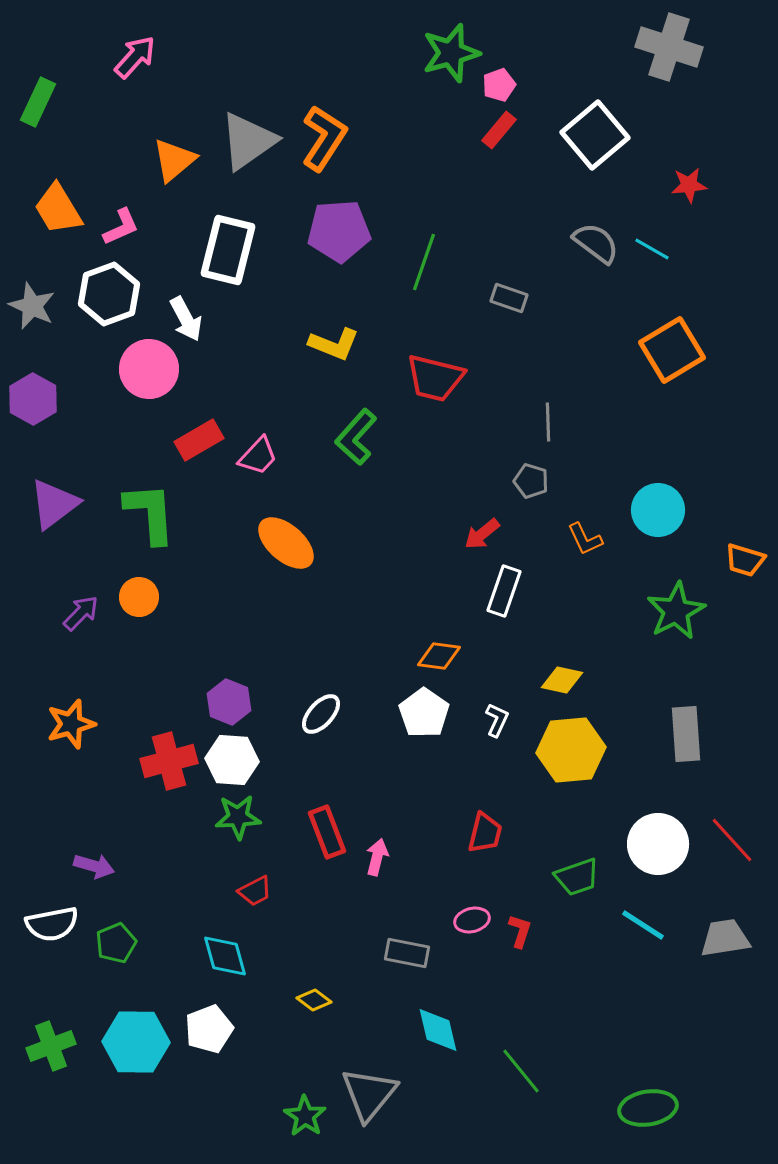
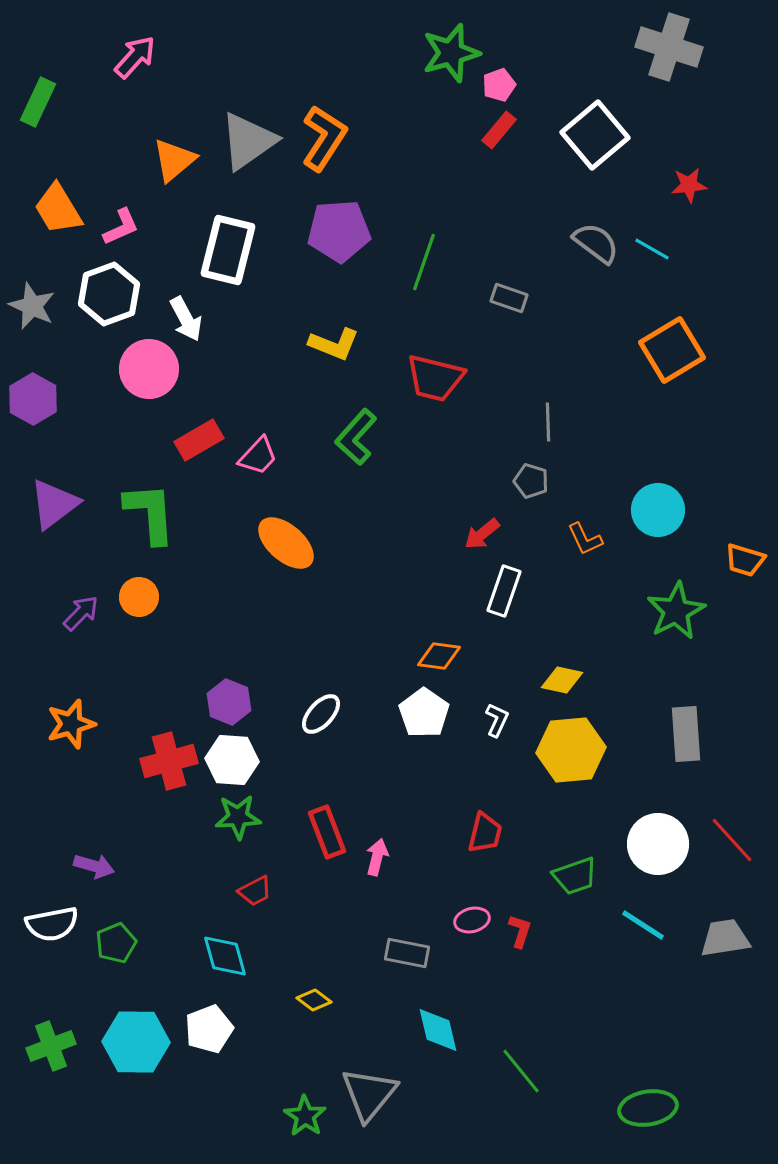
green trapezoid at (577, 877): moved 2 px left, 1 px up
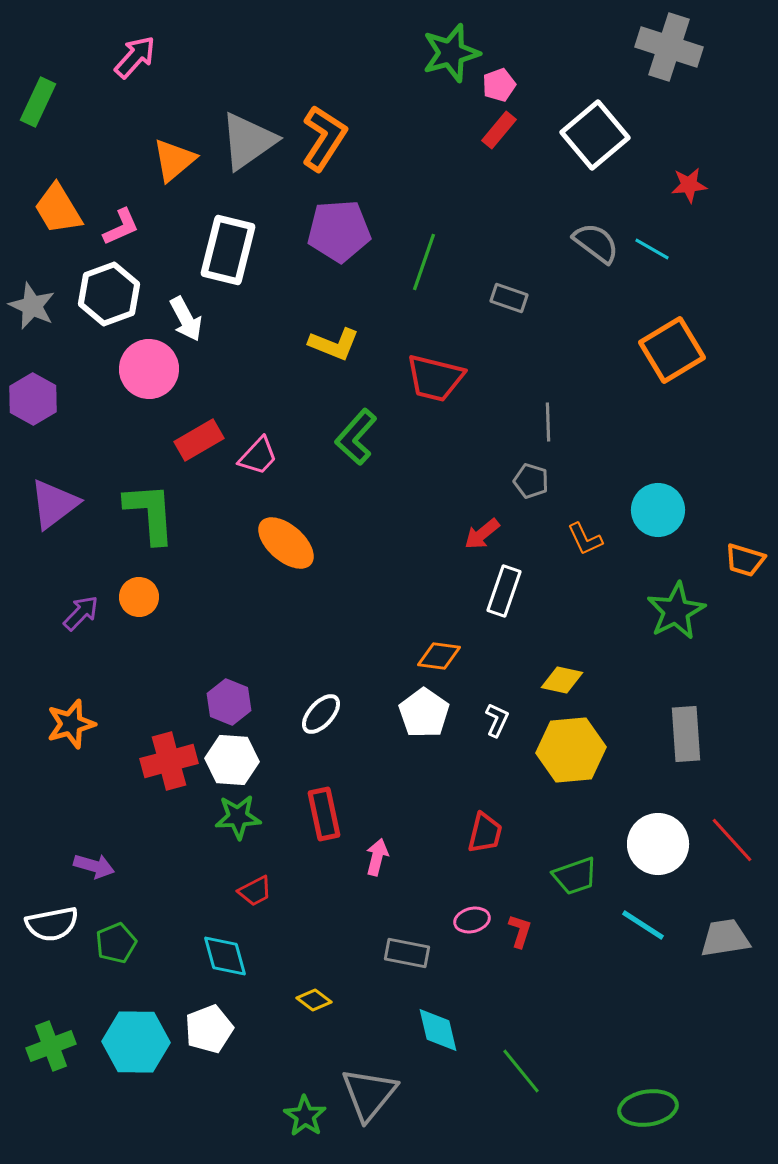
red rectangle at (327, 832): moved 3 px left, 18 px up; rotated 9 degrees clockwise
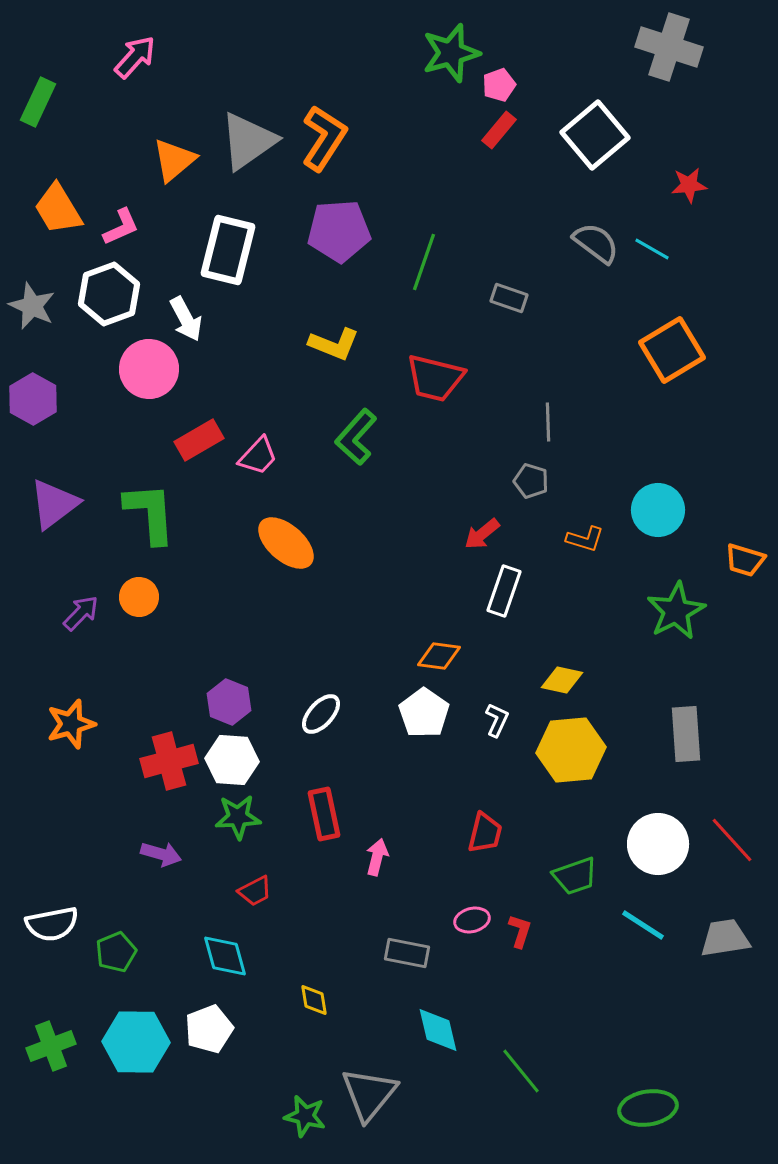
orange L-shape at (585, 539): rotated 48 degrees counterclockwise
purple arrow at (94, 866): moved 67 px right, 12 px up
green pentagon at (116, 943): moved 9 px down
yellow diamond at (314, 1000): rotated 44 degrees clockwise
green star at (305, 1116): rotated 21 degrees counterclockwise
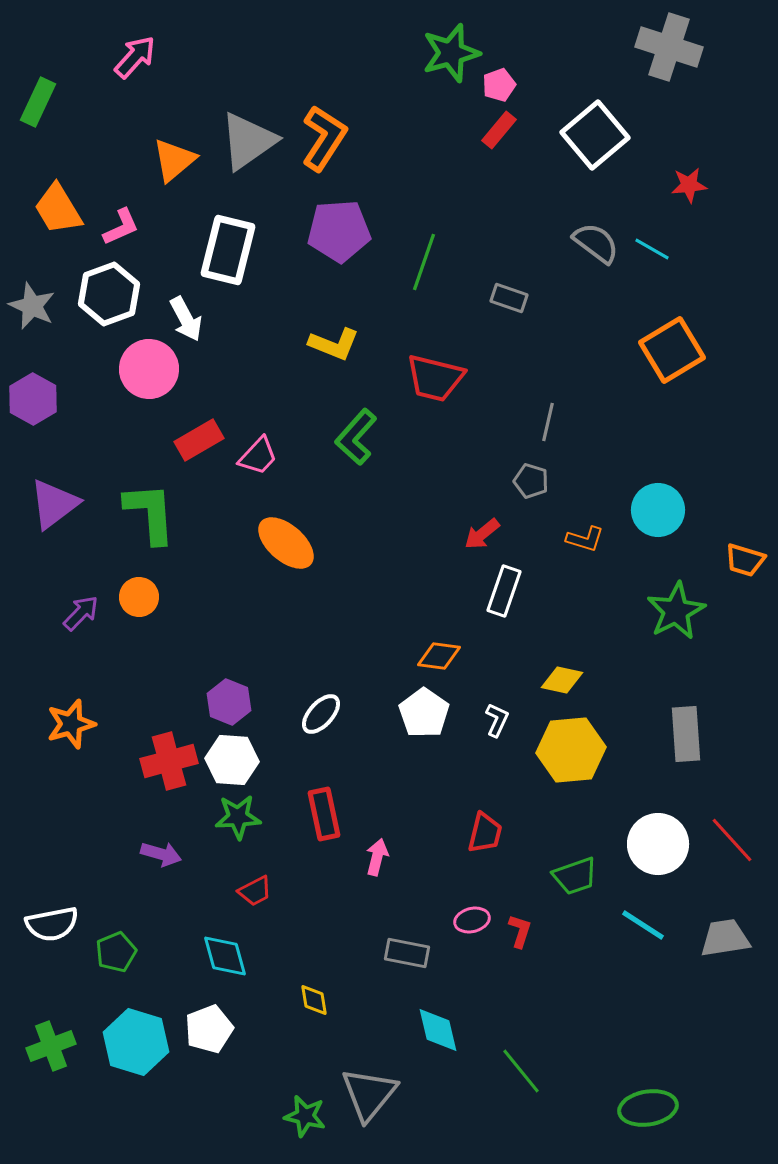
gray line at (548, 422): rotated 15 degrees clockwise
cyan hexagon at (136, 1042): rotated 16 degrees clockwise
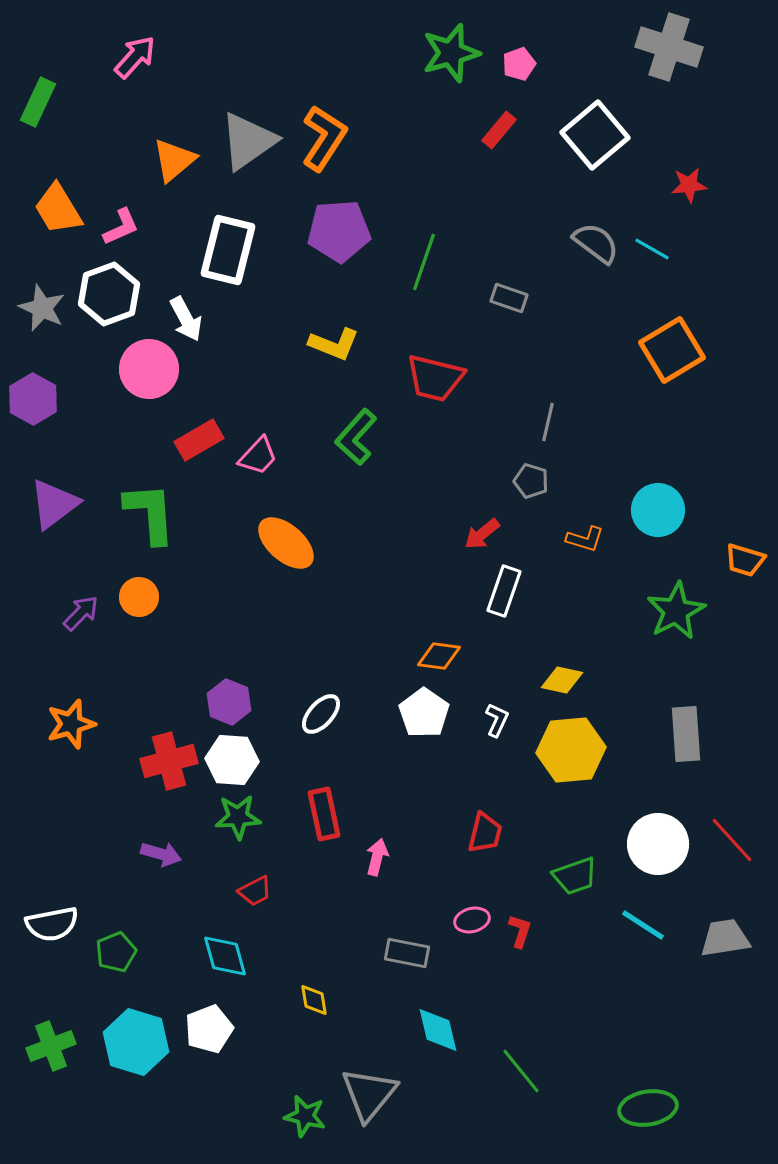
pink pentagon at (499, 85): moved 20 px right, 21 px up
gray star at (32, 306): moved 10 px right, 2 px down
